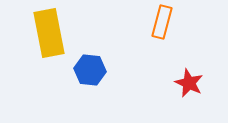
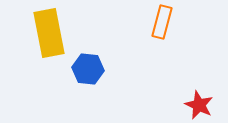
blue hexagon: moved 2 px left, 1 px up
red star: moved 10 px right, 22 px down
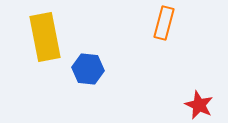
orange rectangle: moved 2 px right, 1 px down
yellow rectangle: moved 4 px left, 4 px down
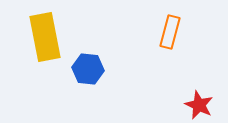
orange rectangle: moved 6 px right, 9 px down
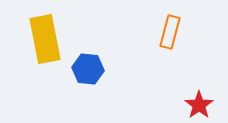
yellow rectangle: moved 2 px down
red star: rotated 12 degrees clockwise
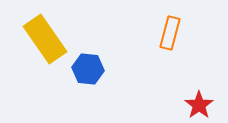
orange rectangle: moved 1 px down
yellow rectangle: rotated 24 degrees counterclockwise
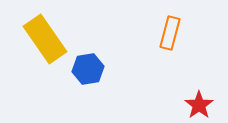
blue hexagon: rotated 16 degrees counterclockwise
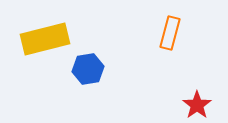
yellow rectangle: rotated 69 degrees counterclockwise
red star: moved 2 px left
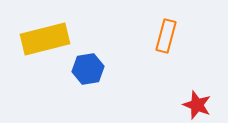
orange rectangle: moved 4 px left, 3 px down
red star: rotated 16 degrees counterclockwise
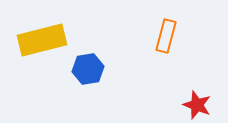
yellow rectangle: moved 3 px left, 1 px down
